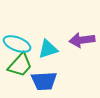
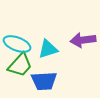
purple arrow: moved 1 px right
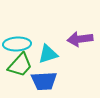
purple arrow: moved 3 px left, 1 px up
cyan ellipse: rotated 24 degrees counterclockwise
cyan triangle: moved 5 px down
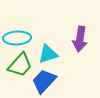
purple arrow: rotated 75 degrees counterclockwise
cyan ellipse: moved 6 px up
blue trapezoid: rotated 136 degrees clockwise
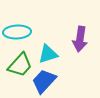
cyan ellipse: moved 6 px up
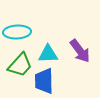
purple arrow: moved 12 px down; rotated 45 degrees counterclockwise
cyan triangle: rotated 15 degrees clockwise
blue trapezoid: rotated 44 degrees counterclockwise
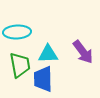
purple arrow: moved 3 px right, 1 px down
green trapezoid: rotated 52 degrees counterclockwise
blue trapezoid: moved 1 px left, 2 px up
